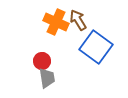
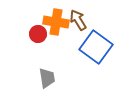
orange cross: rotated 15 degrees counterclockwise
red circle: moved 4 px left, 27 px up
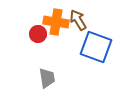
blue square: rotated 16 degrees counterclockwise
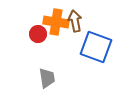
brown arrow: moved 3 px left, 1 px down; rotated 20 degrees clockwise
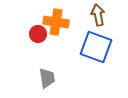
brown arrow: moved 23 px right, 6 px up
